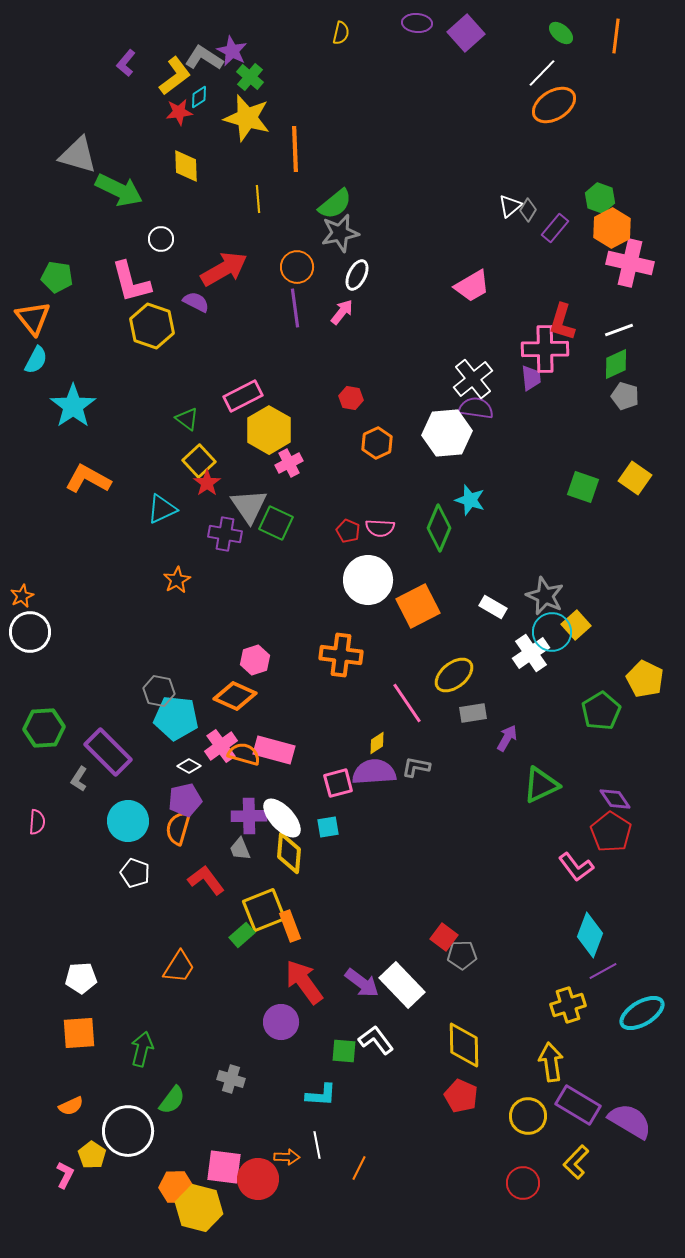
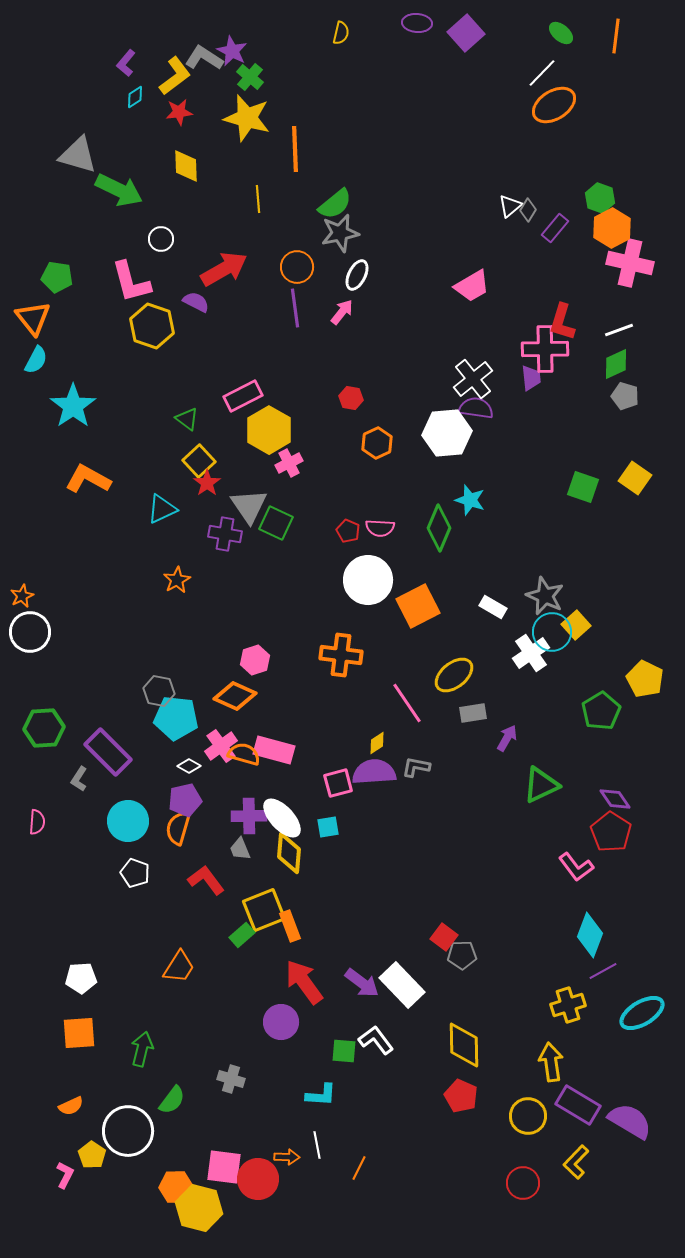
cyan diamond at (199, 97): moved 64 px left
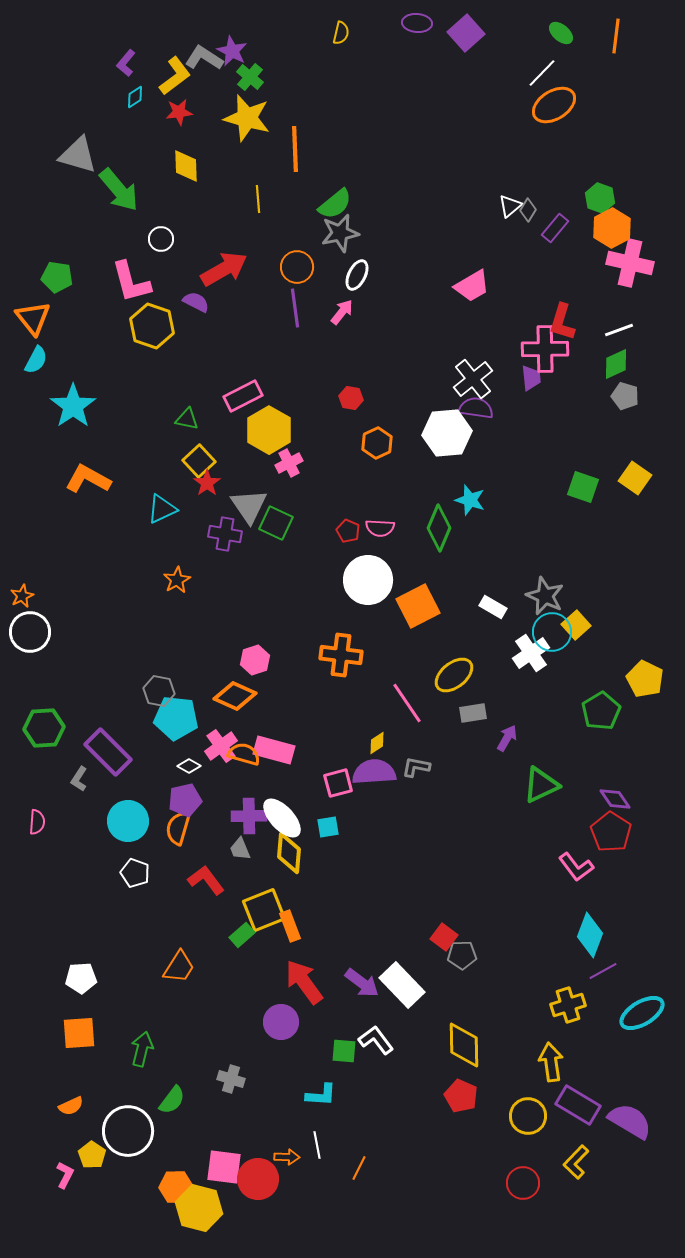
green arrow at (119, 190): rotated 24 degrees clockwise
green triangle at (187, 419): rotated 25 degrees counterclockwise
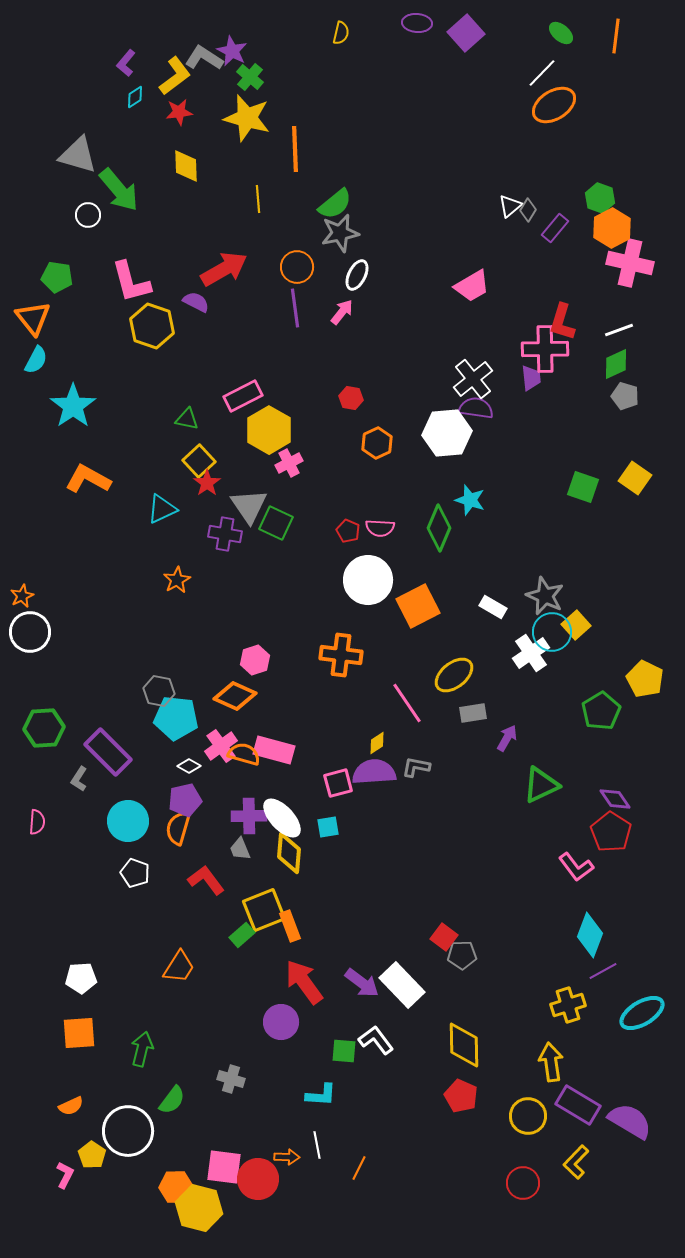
white circle at (161, 239): moved 73 px left, 24 px up
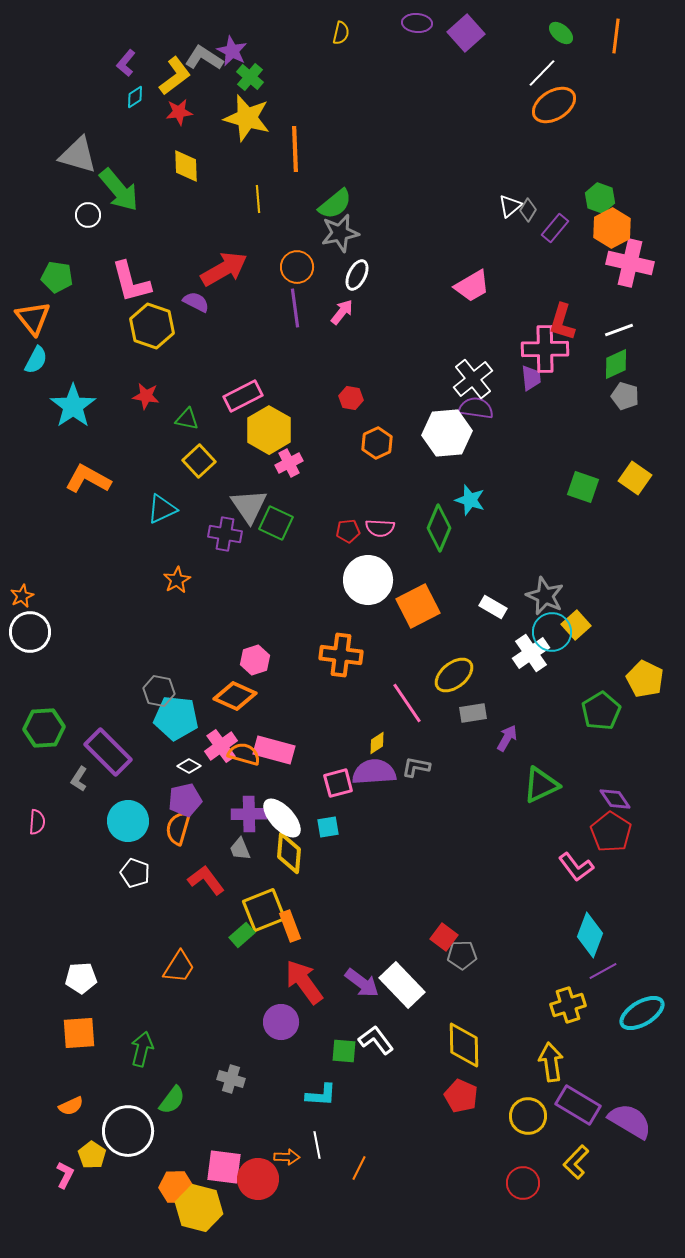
red star at (207, 483): moved 61 px left, 87 px up; rotated 28 degrees counterclockwise
red pentagon at (348, 531): rotated 30 degrees counterclockwise
purple cross at (249, 816): moved 2 px up
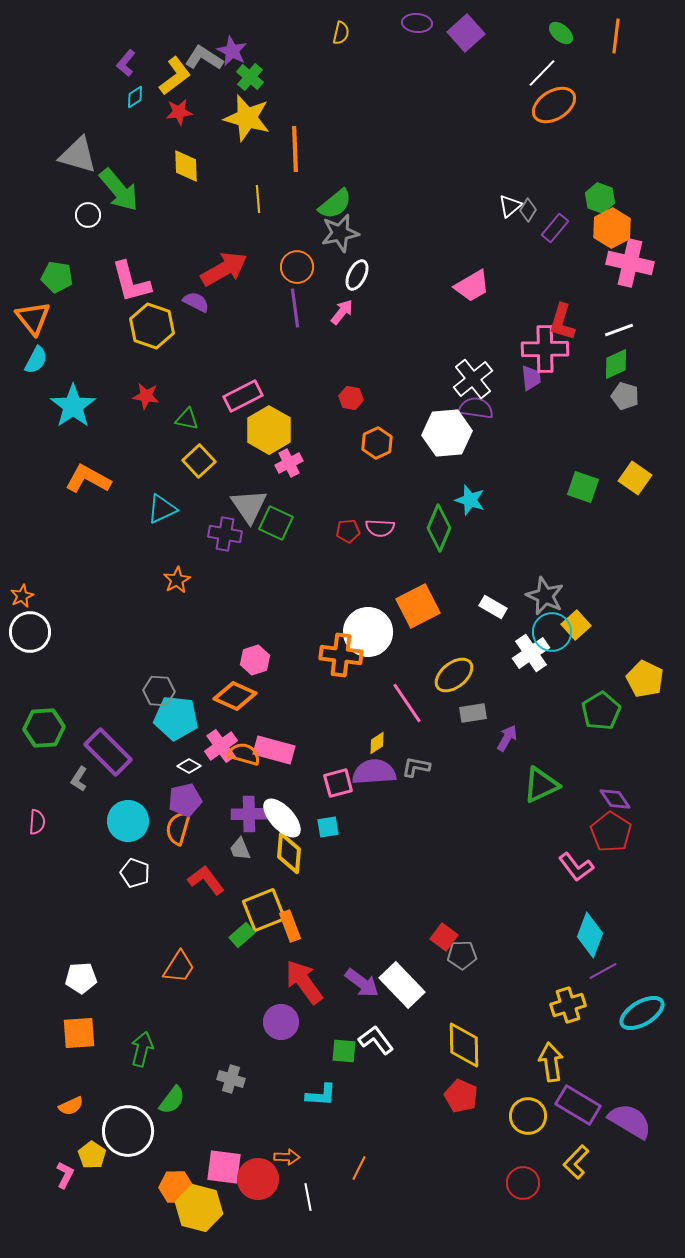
white circle at (368, 580): moved 52 px down
gray hexagon at (159, 691): rotated 8 degrees counterclockwise
white line at (317, 1145): moved 9 px left, 52 px down
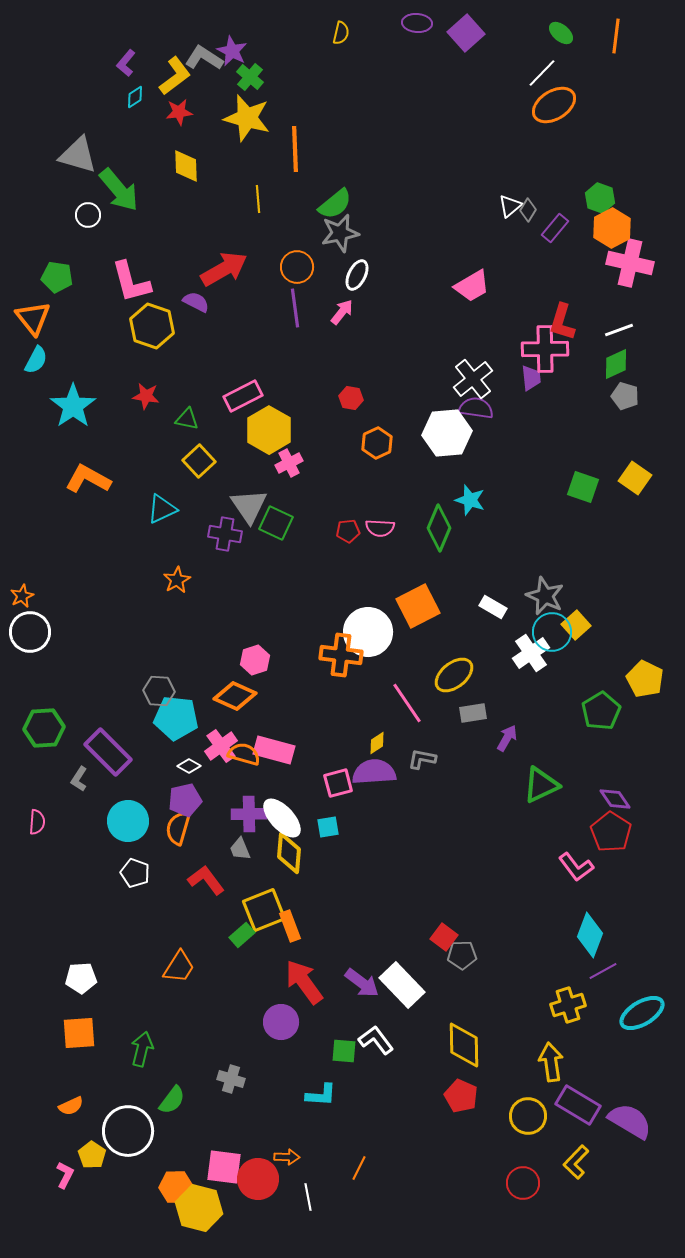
gray L-shape at (416, 767): moved 6 px right, 8 px up
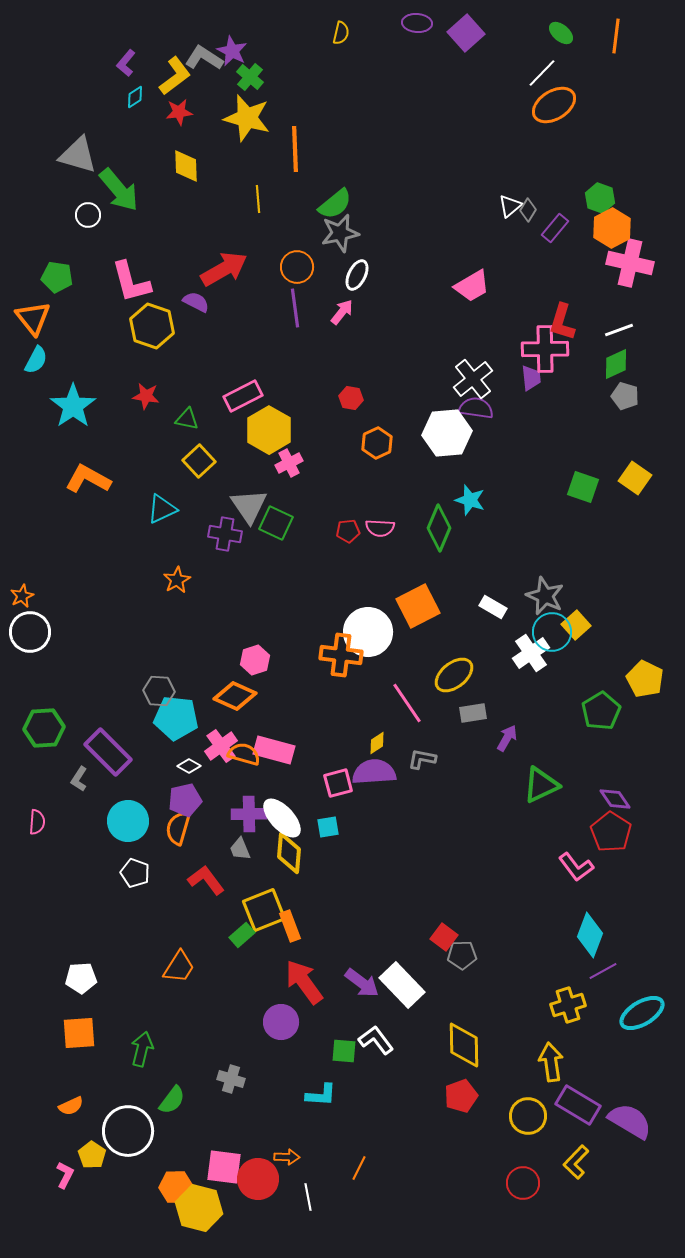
red pentagon at (461, 1096): rotated 28 degrees clockwise
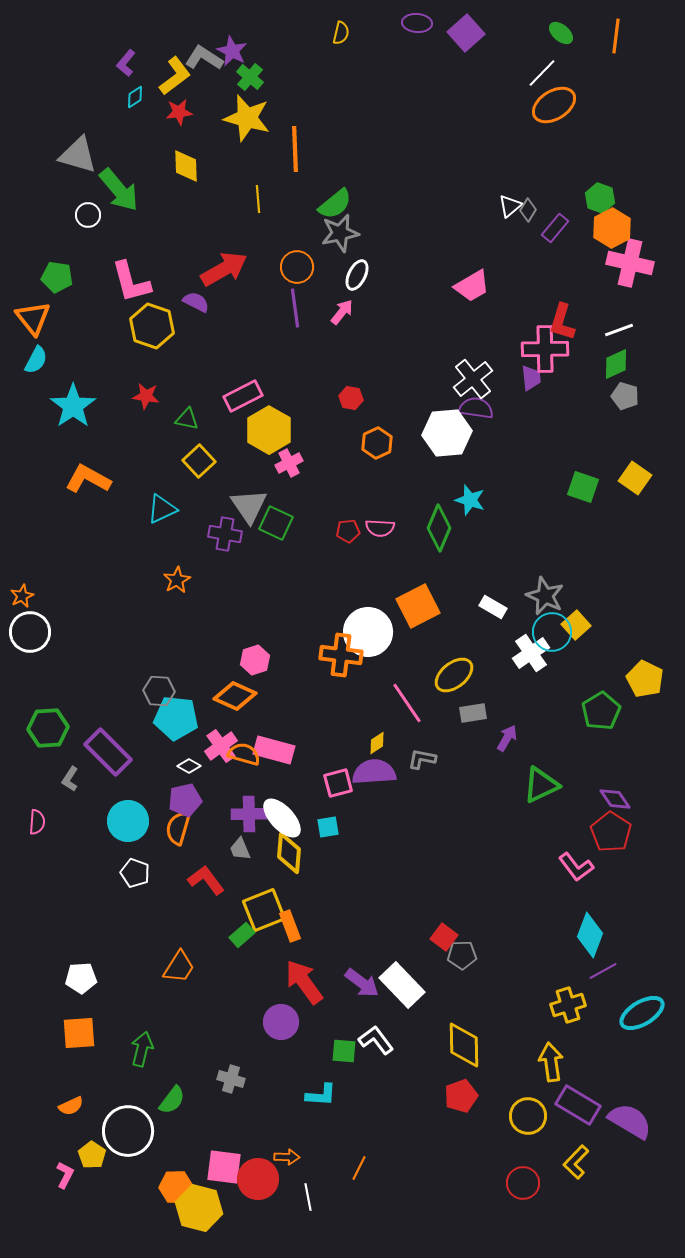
green hexagon at (44, 728): moved 4 px right
gray L-shape at (79, 779): moved 9 px left
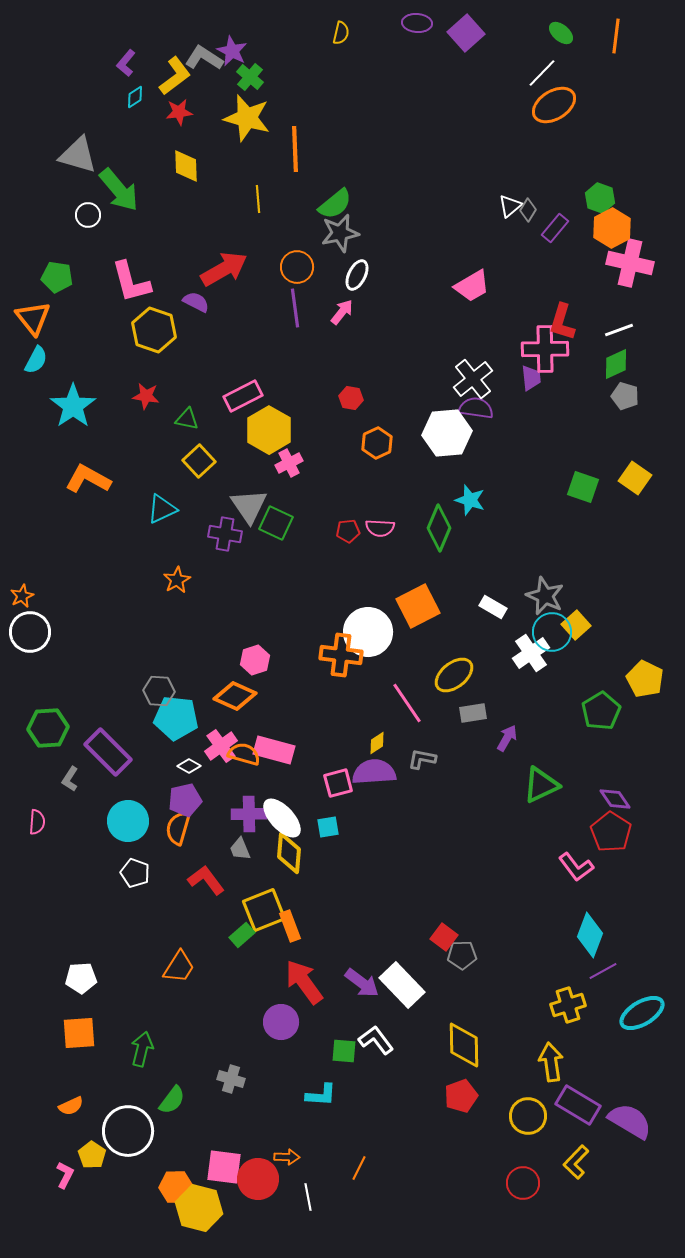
yellow hexagon at (152, 326): moved 2 px right, 4 px down
